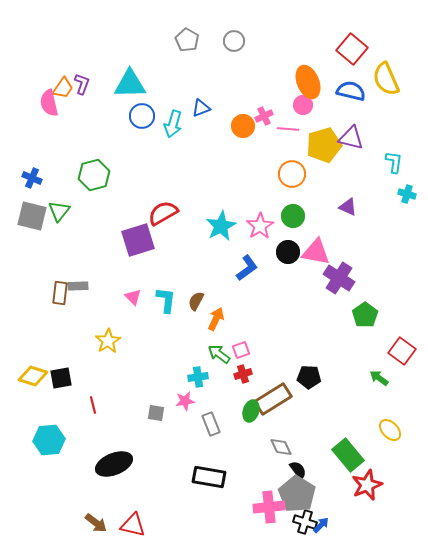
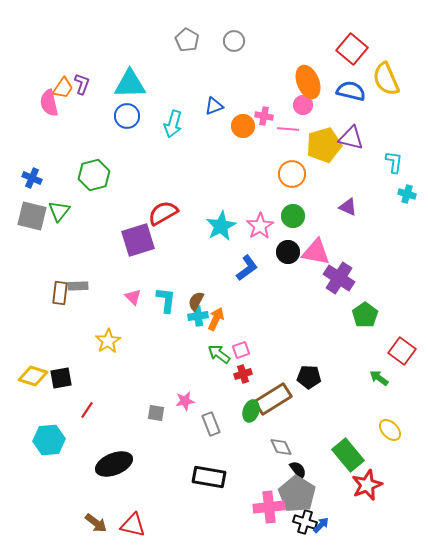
blue triangle at (201, 108): moved 13 px right, 2 px up
blue circle at (142, 116): moved 15 px left
pink cross at (264, 116): rotated 36 degrees clockwise
cyan cross at (198, 377): moved 61 px up
red line at (93, 405): moved 6 px left, 5 px down; rotated 48 degrees clockwise
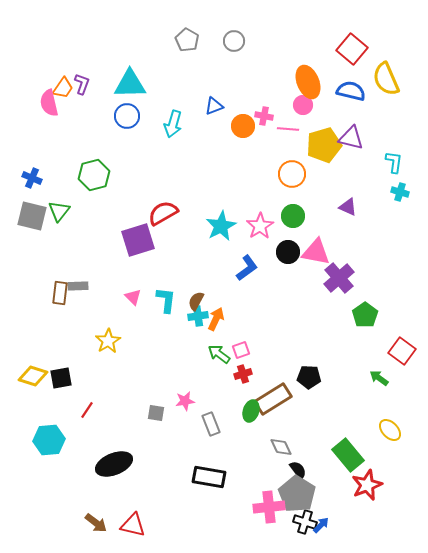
cyan cross at (407, 194): moved 7 px left, 2 px up
purple cross at (339, 278): rotated 16 degrees clockwise
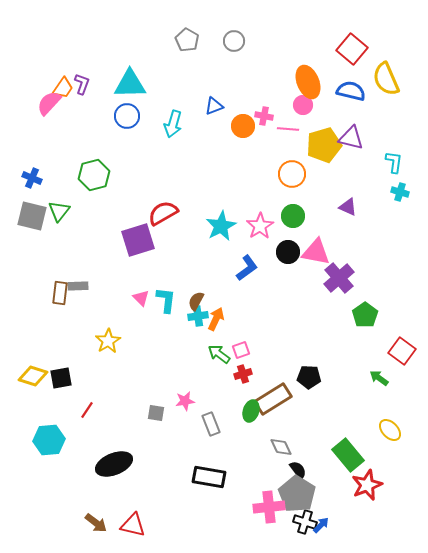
pink semicircle at (49, 103): rotated 56 degrees clockwise
pink triangle at (133, 297): moved 8 px right, 1 px down
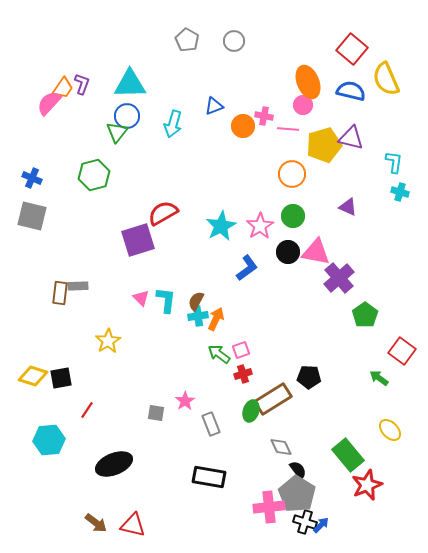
green triangle at (59, 211): moved 58 px right, 79 px up
pink star at (185, 401): rotated 24 degrees counterclockwise
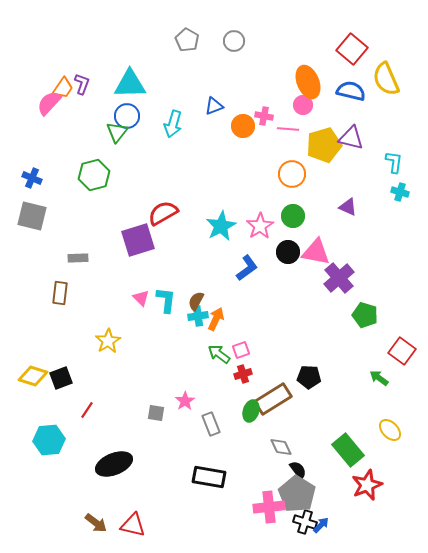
gray rectangle at (78, 286): moved 28 px up
green pentagon at (365, 315): rotated 20 degrees counterclockwise
black square at (61, 378): rotated 10 degrees counterclockwise
green rectangle at (348, 455): moved 5 px up
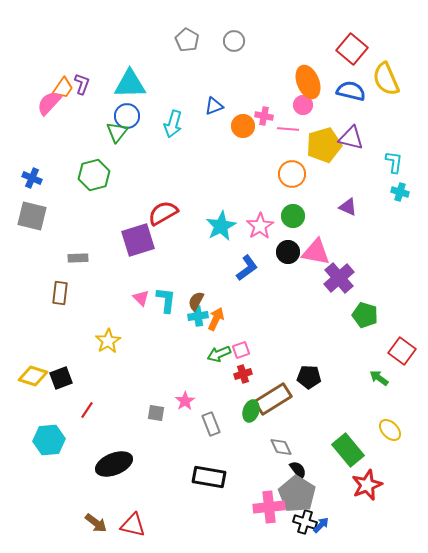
green arrow at (219, 354): rotated 60 degrees counterclockwise
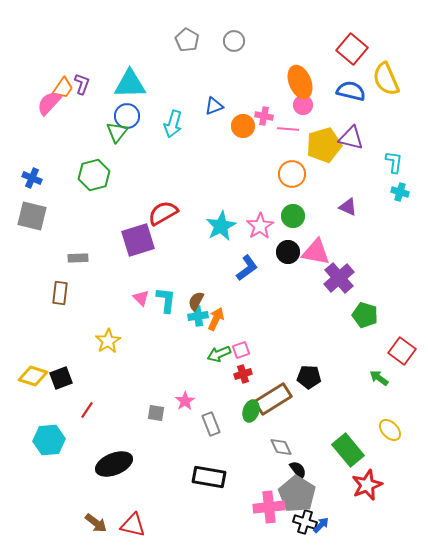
orange ellipse at (308, 82): moved 8 px left
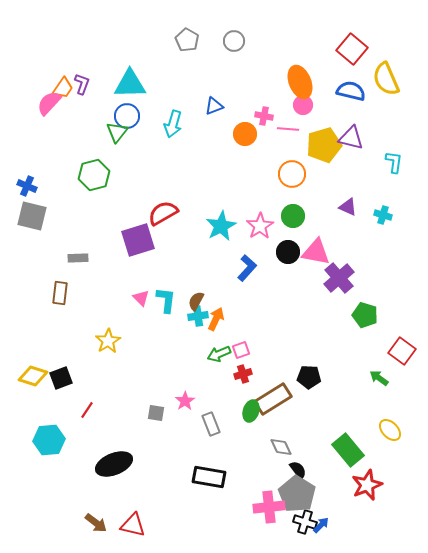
orange circle at (243, 126): moved 2 px right, 8 px down
blue cross at (32, 178): moved 5 px left, 8 px down
cyan cross at (400, 192): moved 17 px left, 23 px down
blue L-shape at (247, 268): rotated 12 degrees counterclockwise
